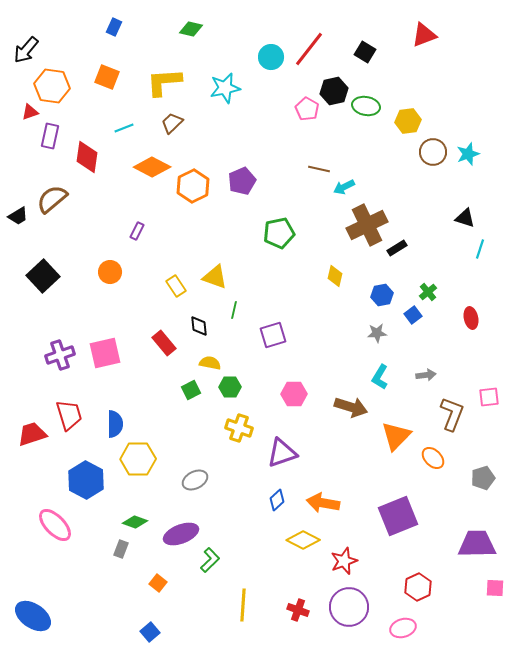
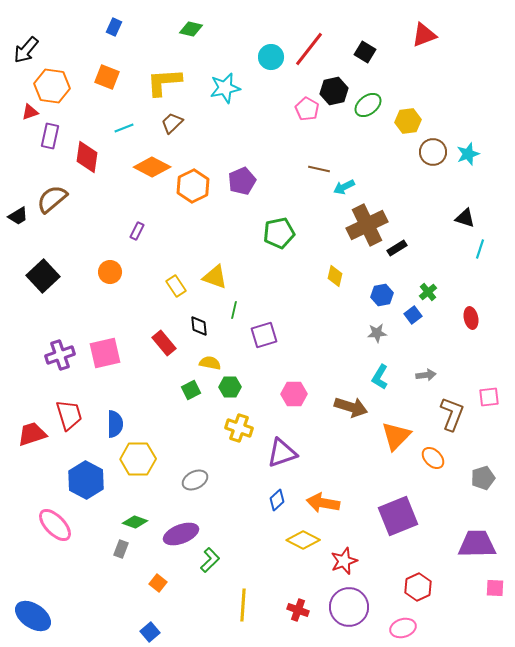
green ellipse at (366, 106): moved 2 px right, 1 px up; rotated 48 degrees counterclockwise
purple square at (273, 335): moved 9 px left
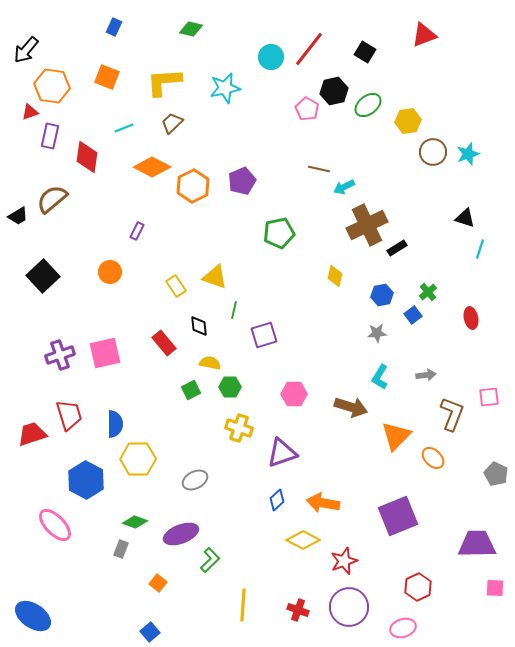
gray pentagon at (483, 478): moved 13 px right, 4 px up; rotated 30 degrees counterclockwise
